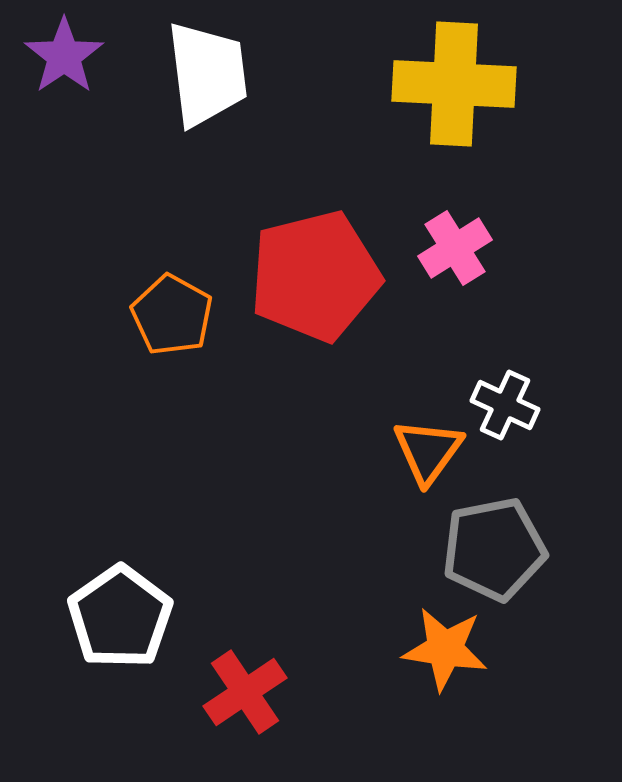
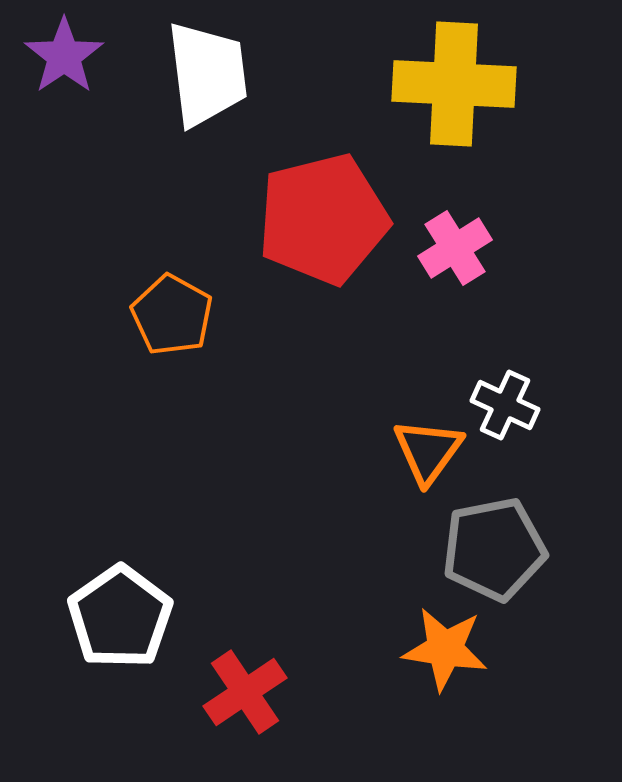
red pentagon: moved 8 px right, 57 px up
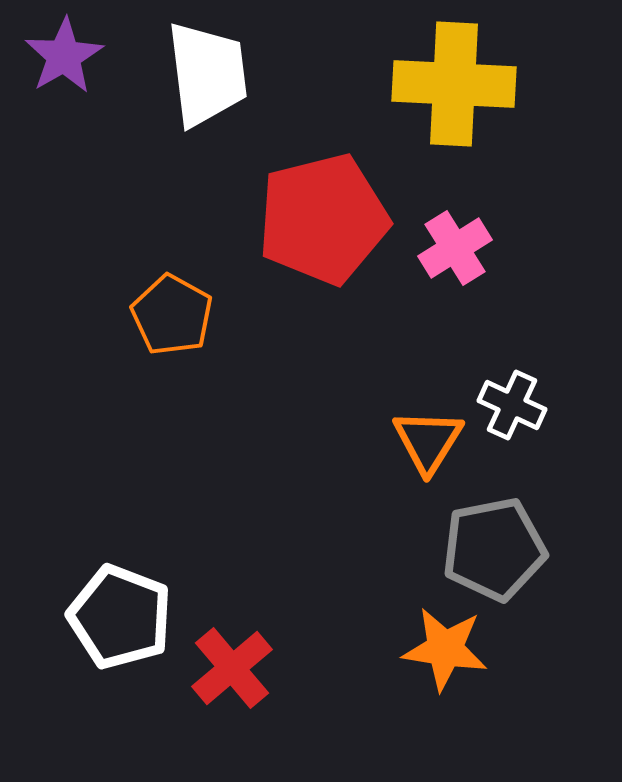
purple star: rotated 4 degrees clockwise
white cross: moved 7 px right
orange triangle: moved 10 px up; rotated 4 degrees counterclockwise
white pentagon: rotated 16 degrees counterclockwise
red cross: moved 13 px left, 24 px up; rotated 6 degrees counterclockwise
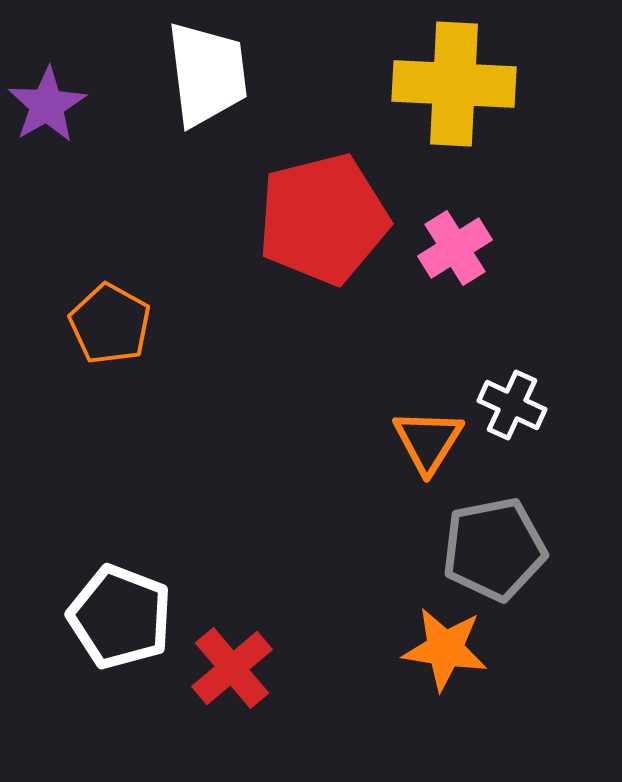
purple star: moved 17 px left, 49 px down
orange pentagon: moved 62 px left, 9 px down
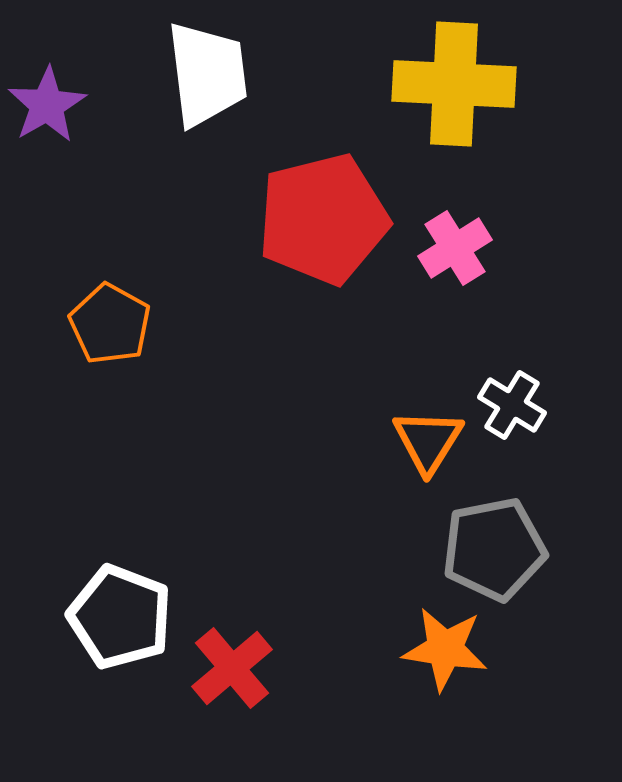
white cross: rotated 6 degrees clockwise
